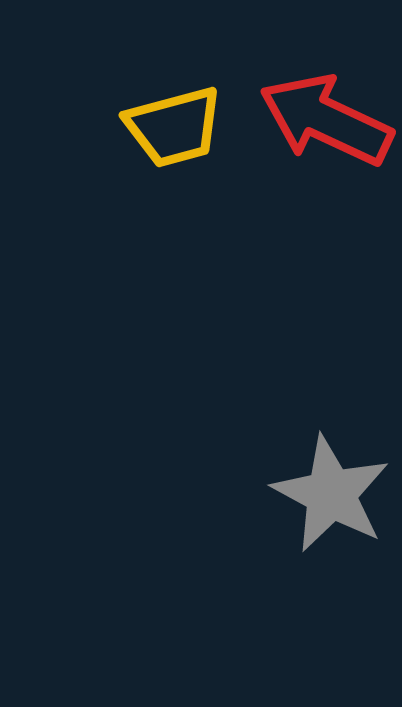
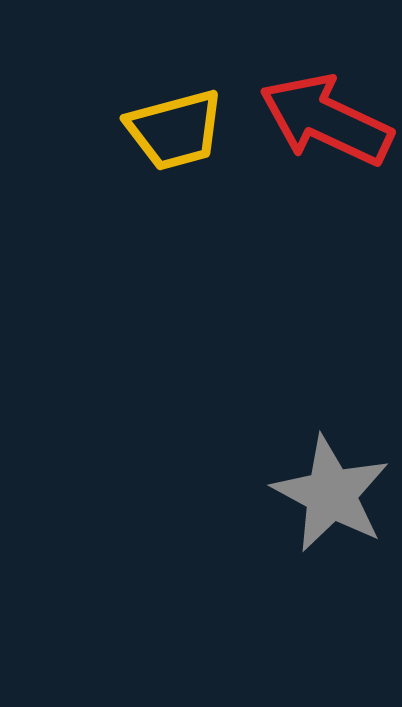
yellow trapezoid: moved 1 px right, 3 px down
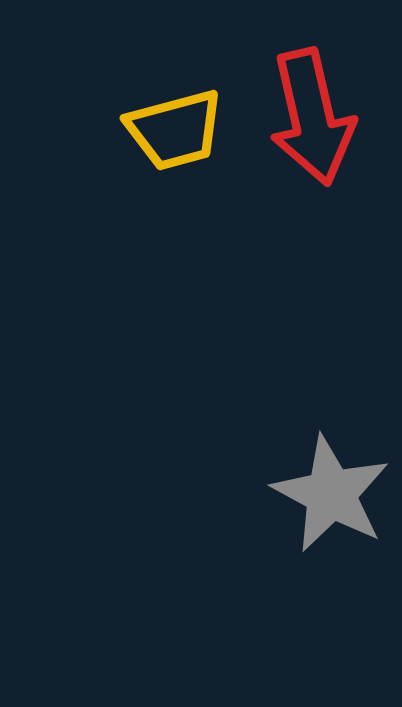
red arrow: moved 14 px left, 3 px up; rotated 128 degrees counterclockwise
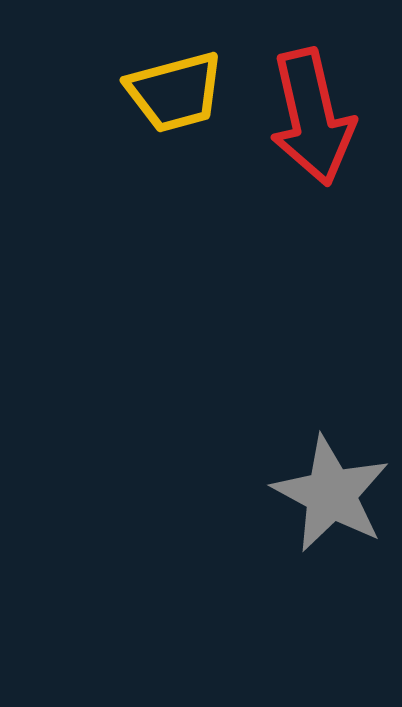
yellow trapezoid: moved 38 px up
